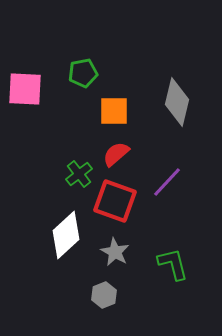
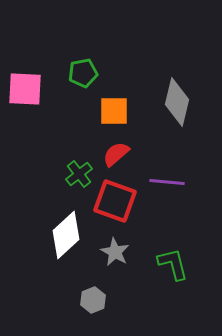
purple line: rotated 52 degrees clockwise
gray hexagon: moved 11 px left, 5 px down
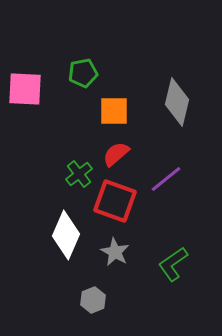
purple line: moved 1 px left, 3 px up; rotated 44 degrees counterclockwise
white diamond: rotated 24 degrees counterclockwise
green L-shape: rotated 111 degrees counterclockwise
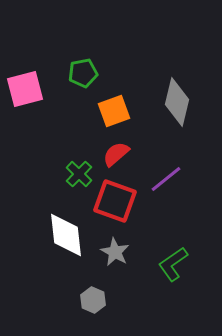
pink square: rotated 18 degrees counterclockwise
orange square: rotated 20 degrees counterclockwise
green cross: rotated 8 degrees counterclockwise
white diamond: rotated 30 degrees counterclockwise
gray hexagon: rotated 15 degrees counterclockwise
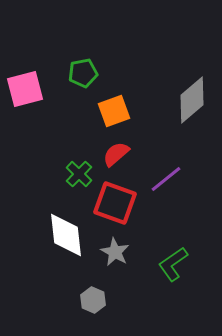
gray diamond: moved 15 px right, 2 px up; rotated 36 degrees clockwise
red square: moved 2 px down
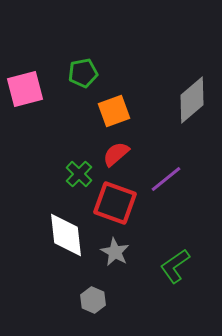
green L-shape: moved 2 px right, 2 px down
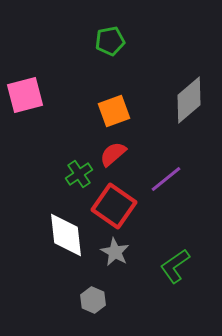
green pentagon: moved 27 px right, 32 px up
pink square: moved 6 px down
gray diamond: moved 3 px left
red semicircle: moved 3 px left
green cross: rotated 12 degrees clockwise
red square: moved 1 px left, 3 px down; rotated 15 degrees clockwise
